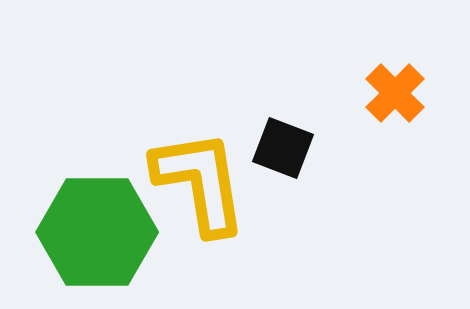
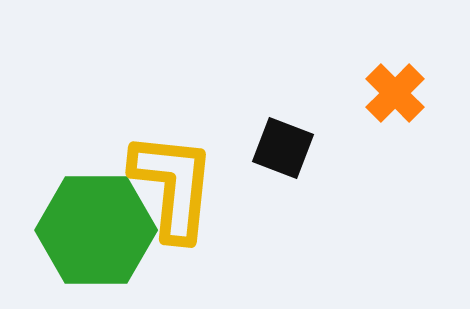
yellow L-shape: moved 27 px left, 4 px down; rotated 15 degrees clockwise
green hexagon: moved 1 px left, 2 px up
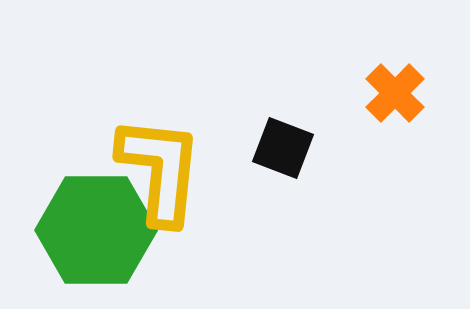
yellow L-shape: moved 13 px left, 16 px up
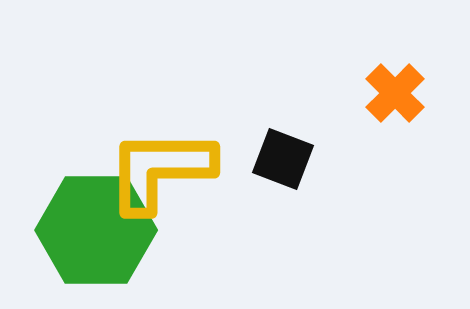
black square: moved 11 px down
yellow L-shape: rotated 96 degrees counterclockwise
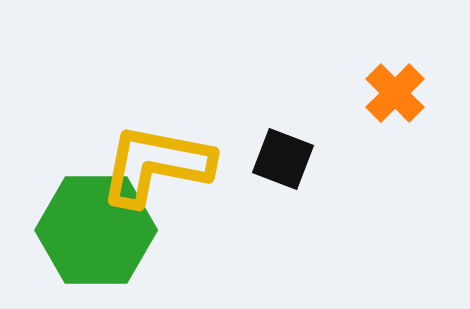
yellow L-shape: moved 4 px left, 5 px up; rotated 11 degrees clockwise
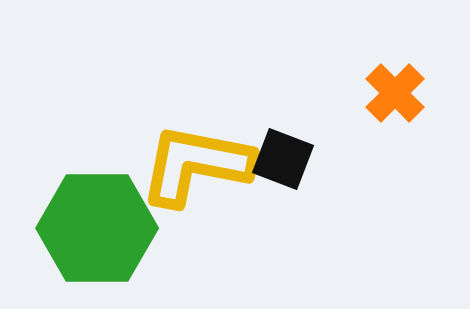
yellow L-shape: moved 40 px right
green hexagon: moved 1 px right, 2 px up
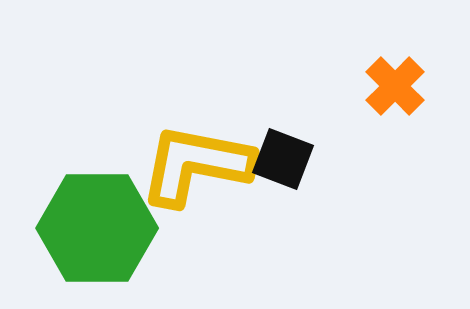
orange cross: moved 7 px up
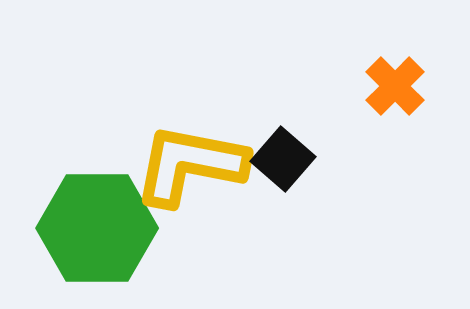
black square: rotated 20 degrees clockwise
yellow L-shape: moved 6 px left
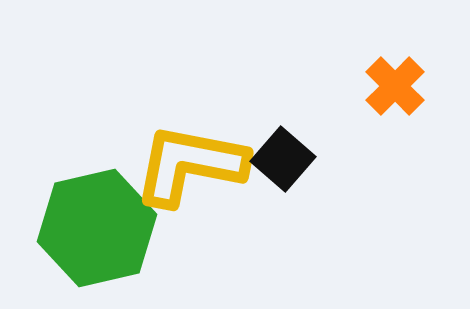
green hexagon: rotated 13 degrees counterclockwise
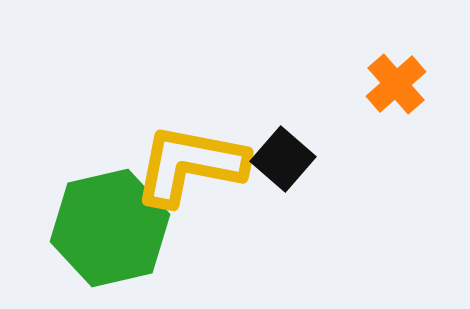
orange cross: moved 1 px right, 2 px up; rotated 4 degrees clockwise
green hexagon: moved 13 px right
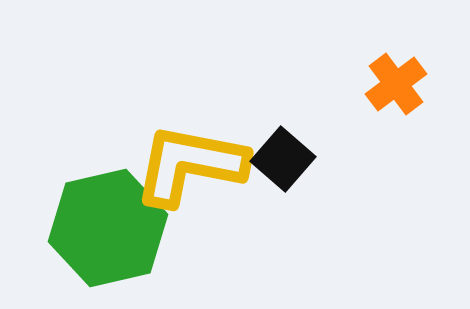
orange cross: rotated 4 degrees clockwise
green hexagon: moved 2 px left
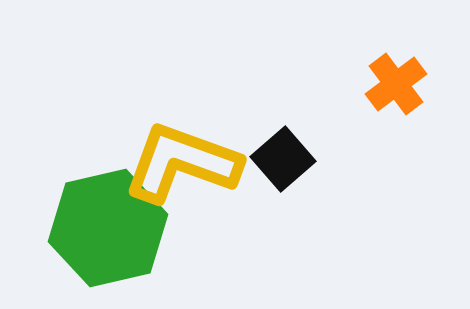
black square: rotated 8 degrees clockwise
yellow L-shape: moved 8 px left, 2 px up; rotated 9 degrees clockwise
